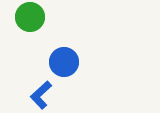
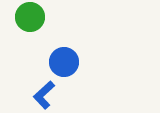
blue L-shape: moved 3 px right
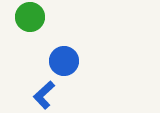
blue circle: moved 1 px up
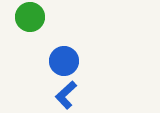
blue L-shape: moved 22 px right
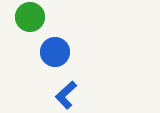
blue circle: moved 9 px left, 9 px up
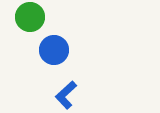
blue circle: moved 1 px left, 2 px up
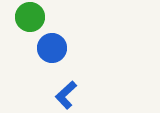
blue circle: moved 2 px left, 2 px up
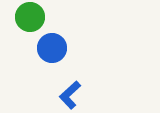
blue L-shape: moved 4 px right
